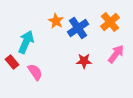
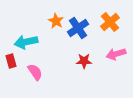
cyan arrow: rotated 125 degrees counterclockwise
pink arrow: rotated 144 degrees counterclockwise
red rectangle: moved 1 px left, 1 px up; rotated 24 degrees clockwise
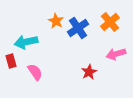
red star: moved 5 px right, 11 px down; rotated 28 degrees counterclockwise
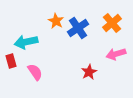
orange cross: moved 2 px right, 1 px down
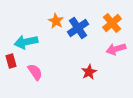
pink arrow: moved 5 px up
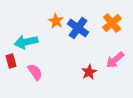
blue cross: rotated 20 degrees counterclockwise
pink arrow: moved 1 px left, 11 px down; rotated 24 degrees counterclockwise
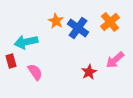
orange cross: moved 2 px left, 1 px up
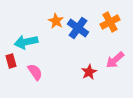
orange cross: rotated 12 degrees clockwise
